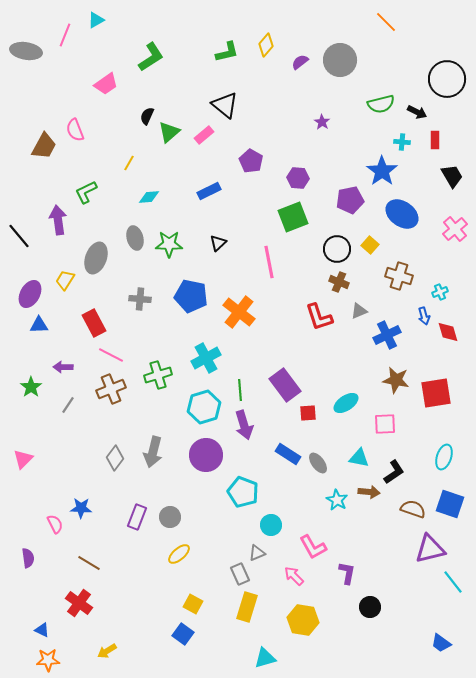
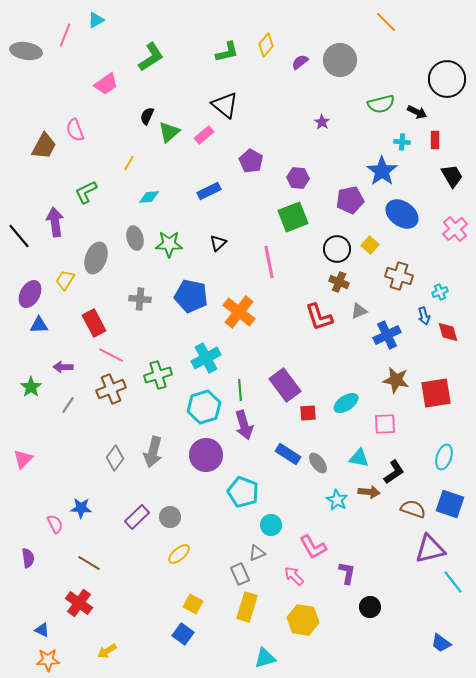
purple arrow at (58, 220): moved 3 px left, 2 px down
purple rectangle at (137, 517): rotated 25 degrees clockwise
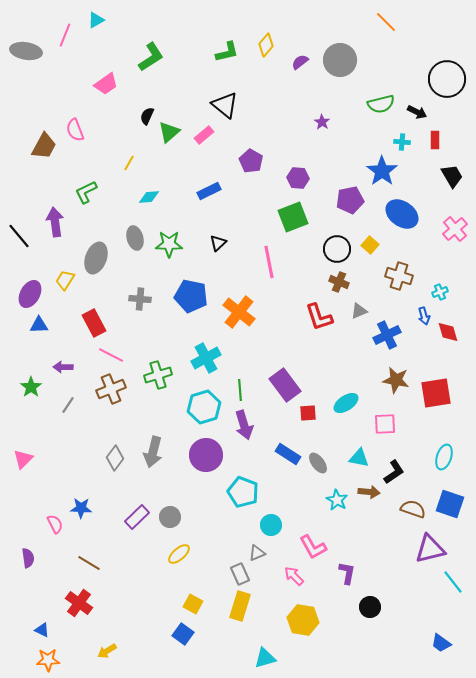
yellow rectangle at (247, 607): moved 7 px left, 1 px up
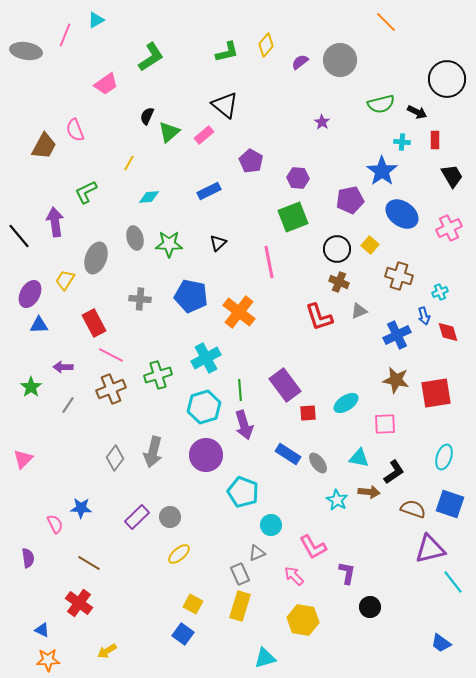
pink cross at (455, 229): moved 6 px left, 1 px up; rotated 15 degrees clockwise
blue cross at (387, 335): moved 10 px right
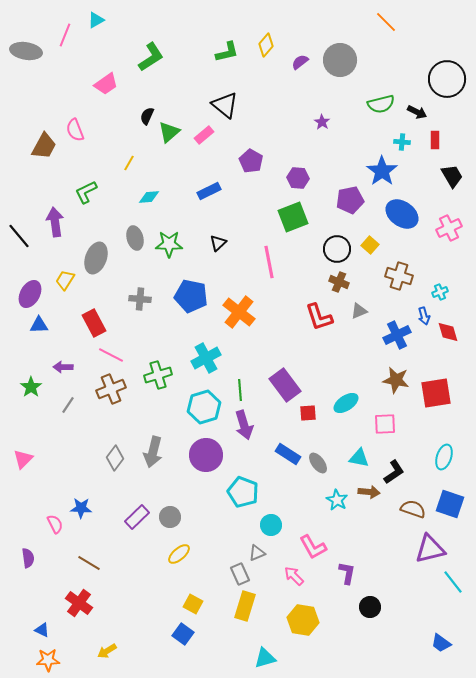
yellow rectangle at (240, 606): moved 5 px right
